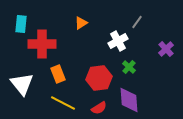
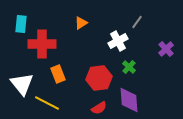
yellow line: moved 16 px left
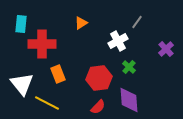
red semicircle: moved 1 px left, 1 px up; rotated 14 degrees counterclockwise
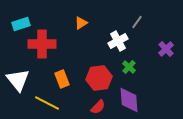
cyan rectangle: rotated 66 degrees clockwise
orange rectangle: moved 4 px right, 5 px down
white triangle: moved 4 px left, 4 px up
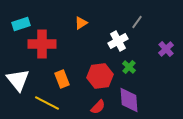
red hexagon: moved 1 px right, 2 px up
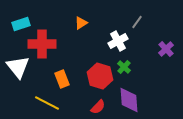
green cross: moved 5 px left
red hexagon: rotated 25 degrees clockwise
white triangle: moved 13 px up
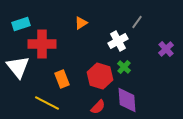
purple diamond: moved 2 px left
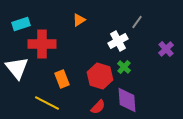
orange triangle: moved 2 px left, 3 px up
white triangle: moved 1 px left, 1 px down
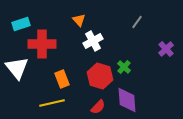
orange triangle: rotated 40 degrees counterclockwise
white cross: moved 25 px left
yellow line: moved 5 px right; rotated 40 degrees counterclockwise
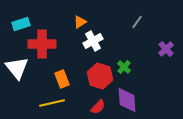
orange triangle: moved 1 px right, 2 px down; rotated 40 degrees clockwise
